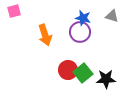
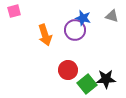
purple circle: moved 5 px left, 2 px up
green square: moved 4 px right, 11 px down
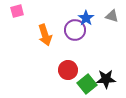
pink square: moved 3 px right
blue star: moved 3 px right; rotated 21 degrees clockwise
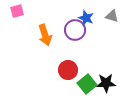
blue star: rotated 14 degrees counterclockwise
black star: moved 4 px down
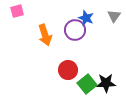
gray triangle: moved 2 px right; rotated 48 degrees clockwise
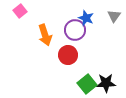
pink square: moved 3 px right; rotated 24 degrees counterclockwise
red circle: moved 15 px up
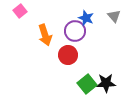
gray triangle: rotated 16 degrees counterclockwise
purple circle: moved 1 px down
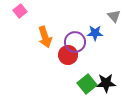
blue star: moved 9 px right, 15 px down; rotated 21 degrees counterclockwise
purple circle: moved 11 px down
orange arrow: moved 2 px down
